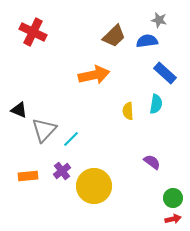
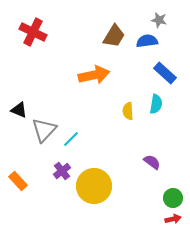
brown trapezoid: rotated 15 degrees counterclockwise
orange rectangle: moved 10 px left, 5 px down; rotated 54 degrees clockwise
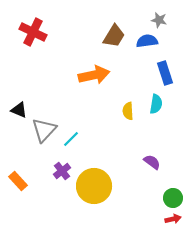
blue rectangle: rotated 30 degrees clockwise
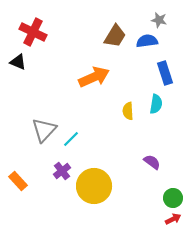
brown trapezoid: moved 1 px right
orange arrow: moved 2 px down; rotated 12 degrees counterclockwise
black triangle: moved 1 px left, 48 px up
red arrow: rotated 14 degrees counterclockwise
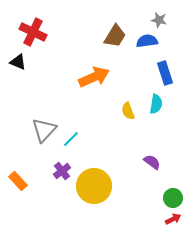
yellow semicircle: rotated 18 degrees counterclockwise
